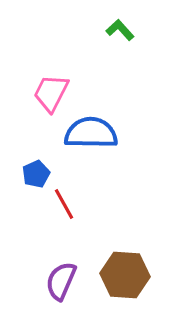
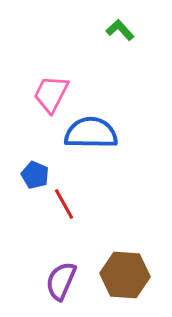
pink trapezoid: moved 1 px down
blue pentagon: moved 1 px left, 1 px down; rotated 24 degrees counterclockwise
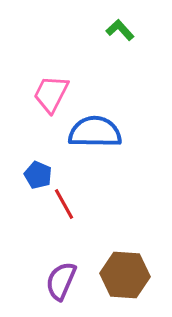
blue semicircle: moved 4 px right, 1 px up
blue pentagon: moved 3 px right
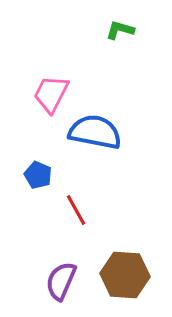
green L-shape: rotated 32 degrees counterclockwise
blue semicircle: rotated 10 degrees clockwise
red line: moved 12 px right, 6 px down
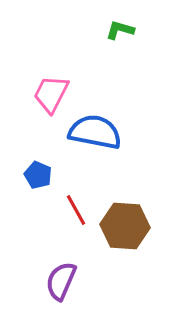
brown hexagon: moved 49 px up
